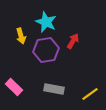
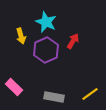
purple hexagon: rotated 15 degrees counterclockwise
gray rectangle: moved 8 px down
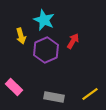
cyan star: moved 2 px left, 2 px up
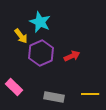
cyan star: moved 4 px left, 2 px down
yellow arrow: rotated 21 degrees counterclockwise
red arrow: moved 1 px left, 15 px down; rotated 35 degrees clockwise
purple hexagon: moved 5 px left, 3 px down
yellow line: rotated 36 degrees clockwise
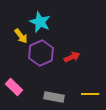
red arrow: moved 1 px down
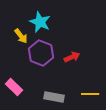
purple hexagon: rotated 15 degrees counterclockwise
